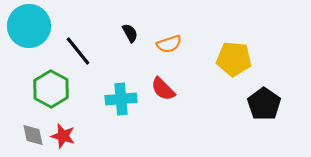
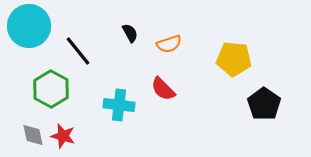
cyan cross: moved 2 px left, 6 px down; rotated 12 degrees clockwise
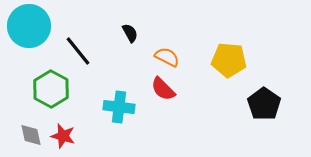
orange semicircle: moved 2 px left, 13 px down; rotated 135 degrees counterclockwise
yellow pentagon: moved 5 px left, 1 px down
cyan cross: moved 2 px down
gray diamond: moved 2 px left
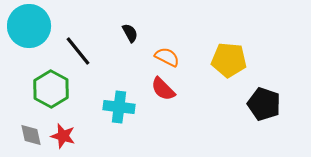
black pentagon: rotated 16 degrees counterclockwise
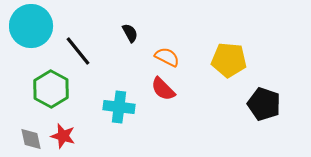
cyan circle: moved 2 px right
gray diamond: moved 4 px down
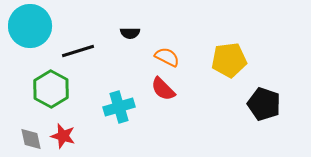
cyan circle: moved 1 px left
black semicircle: rotated 120 degrees clockwise
black line: rotated 68 degrees counterclockwise
yellow pentagon: rotated 12 degrees counterclockwise
cyan cross: rotated 24 degrees counterclockwise
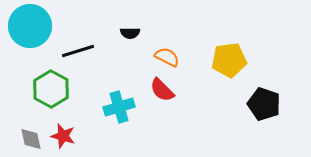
red semicircle: moved 1 px left, 1 px down
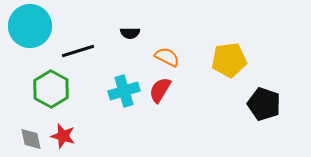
red semicircle: moved 2 px left; rotated 76 degrees clockwise
cyan cross: moved 5 px right, 16 px up
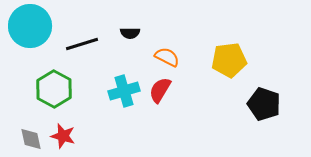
black line: moved 4 px right, 7 px up
green hexagon: moved 3 px right
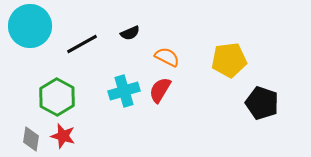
black semicircle: rotated 24 degrees counterclockwise
black line: rotated 12 degrees counterclockwise
green hexagon: moved 3 px right, 8 px down
black pentagon: moved 2 px left, 1 px up
gray diamond: rotated 20 degrees clockwise
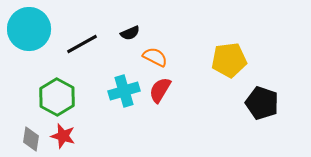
cyan circle: moved 1 px left, 3 px down
orange semicircle: moved 12 px left
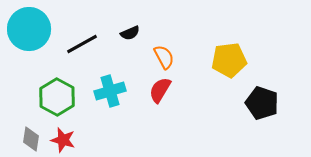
orange semicircle: moved 9 px right; rotated 35 degrees clockwise
cyan cross: moved 14 px left
red star: moved 4 px down
